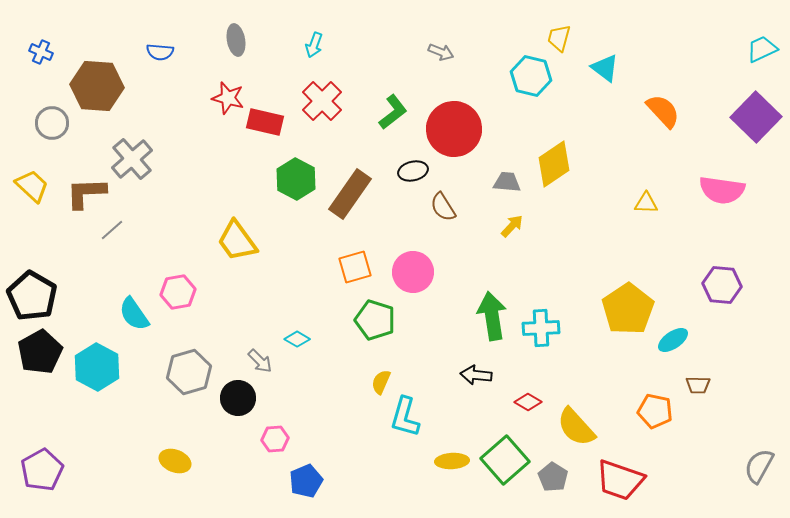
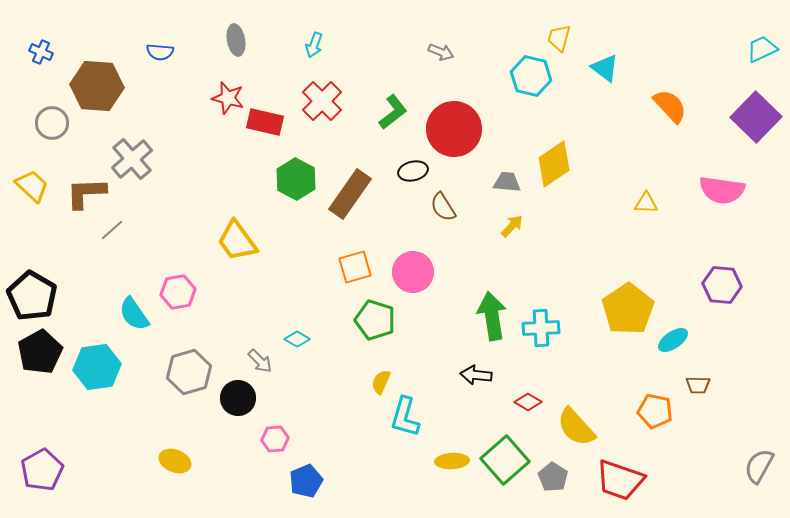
orange semicircle at (663, 111): moved 7 px right, 5 px up
cyan hexagon at (97, 367): rotated 24 degrees clockwise
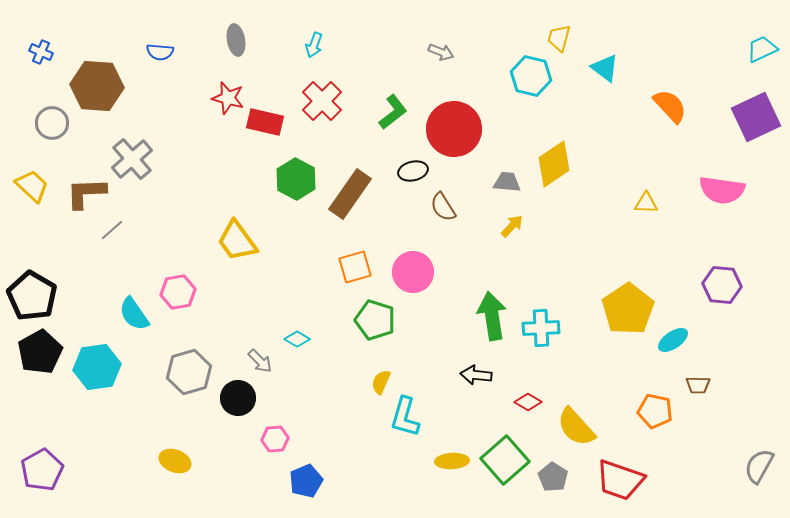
purple square at (756, 117): rotated 21 degrees clockwise
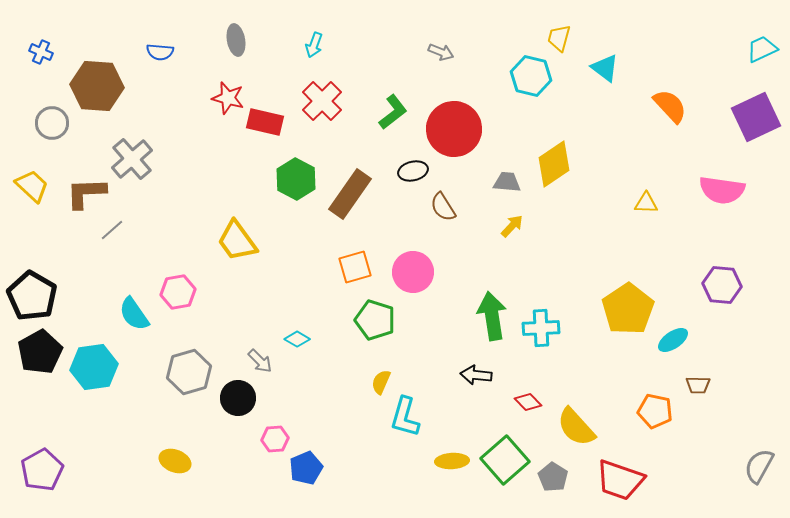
cyan hexagon at (97, 367): moved 3 px left
red diamond at (528, 402): rotated 16 degrees clockwise
blue pentagon at (306, 481): moved 13 px up
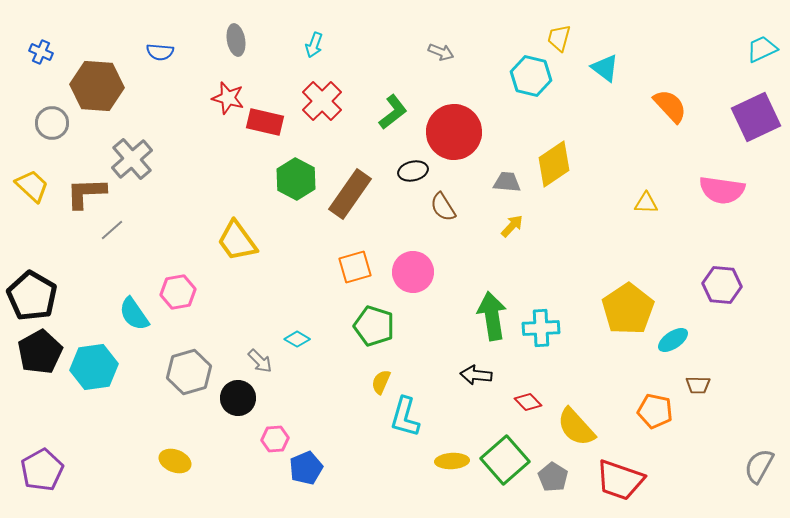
red circle at (454, 129): moved 3 px down
green pentagon at (375, 320): moved 1 px left, 6 px down
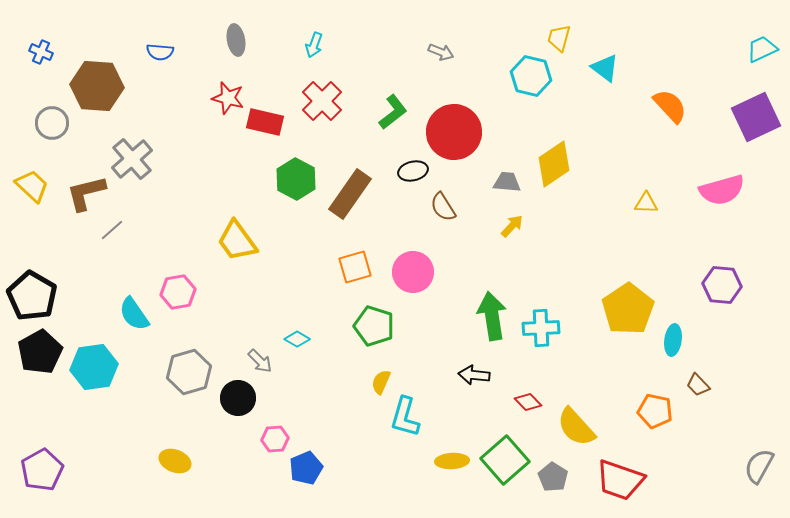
pink semicircle at (722, 190): rotated 24 degrees counterclockwise
brown L-shape at (86, 193): rotated 12 degrees counterclockwise
cyan ellipse at (673, 340): rotated 48 degrees counterclockwise
black arrow at (476, 375): moved 2 px left
brown trapezoid at (698, 385): rotated 45 degrees clockwise
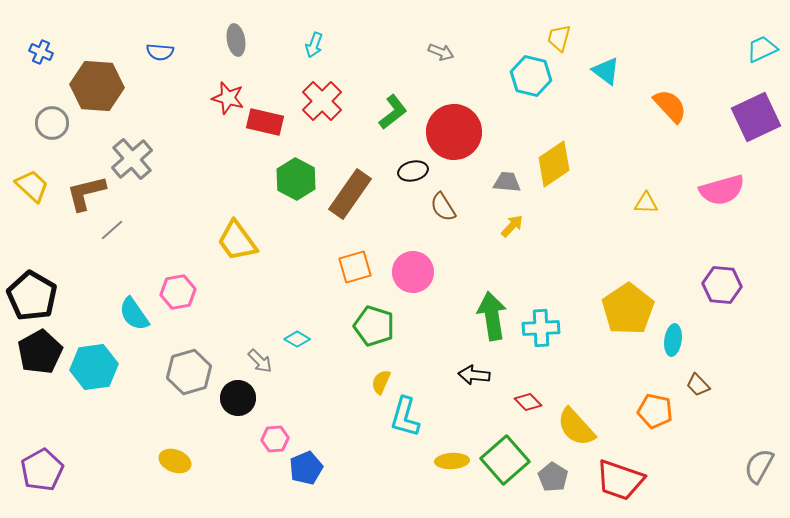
cyan triangle at (605, 68): moved 1 px right, 3 px down
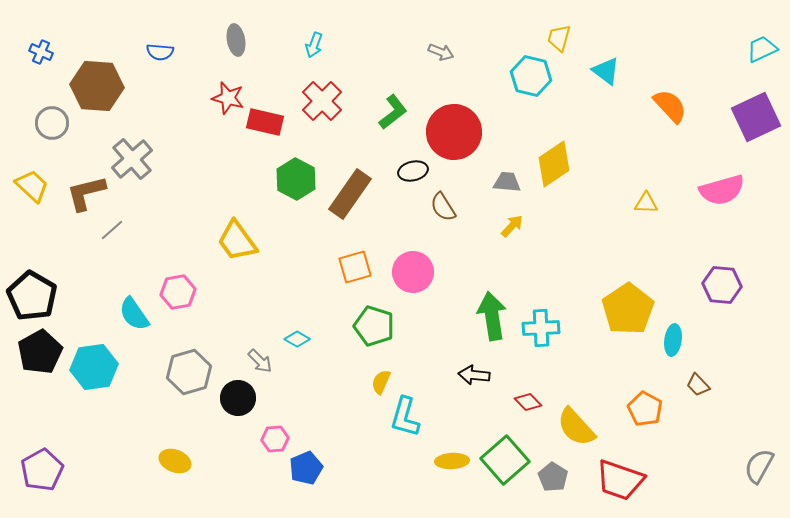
orange pentagon at (655, 411): moved 10 px left, 2 px up; rotated 16 degrees clockwise
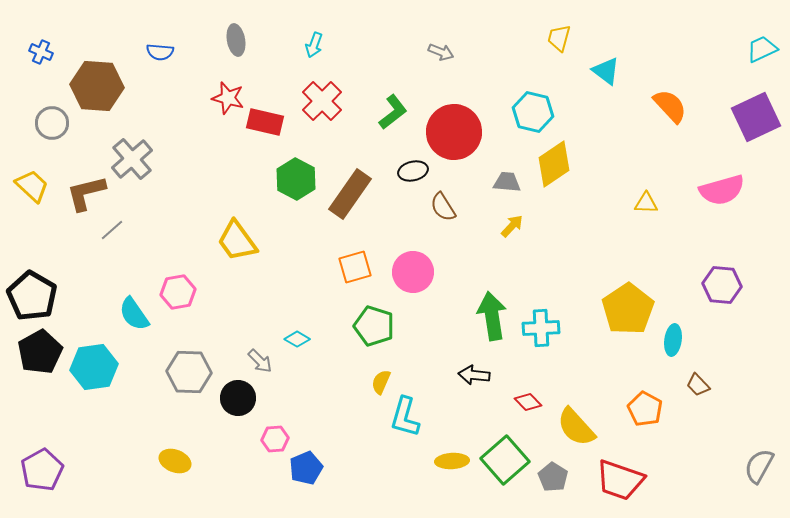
cyan hexagon at (531, 76): moved 2 px right, 36 px down
gray hexagon at (189, 372): rotated 18 degrees clockwise
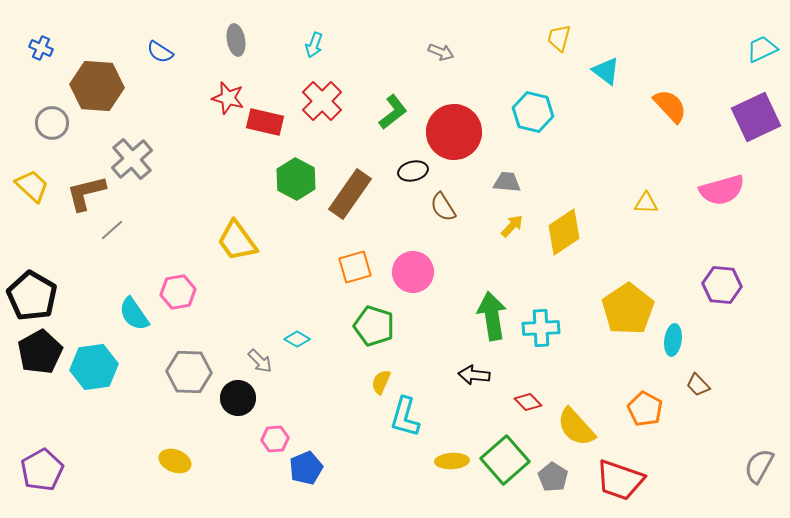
blue cross at (41, 52): moved 4 px up
blue semicircle at (160, 52): rotated 28 degrees clockwise
yellow diamond at (554, 164): moved 10 px right, 68 px down
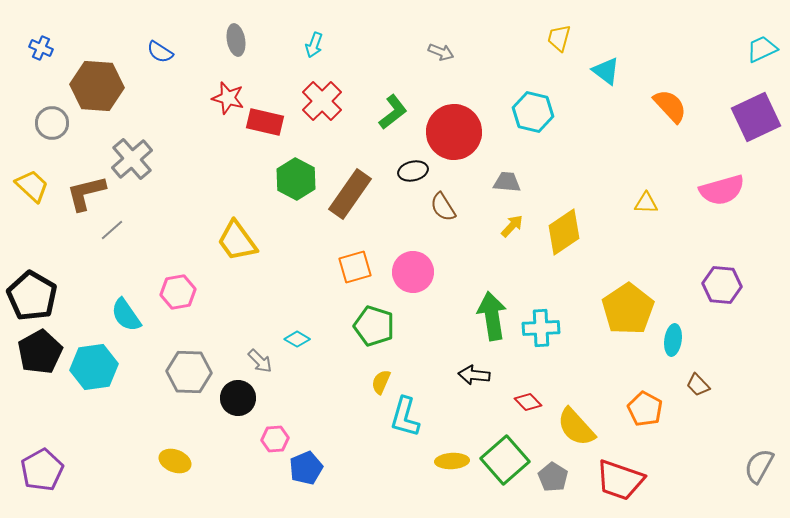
cyan semicircle at (134, 314): moved 8 px left, 1 px down
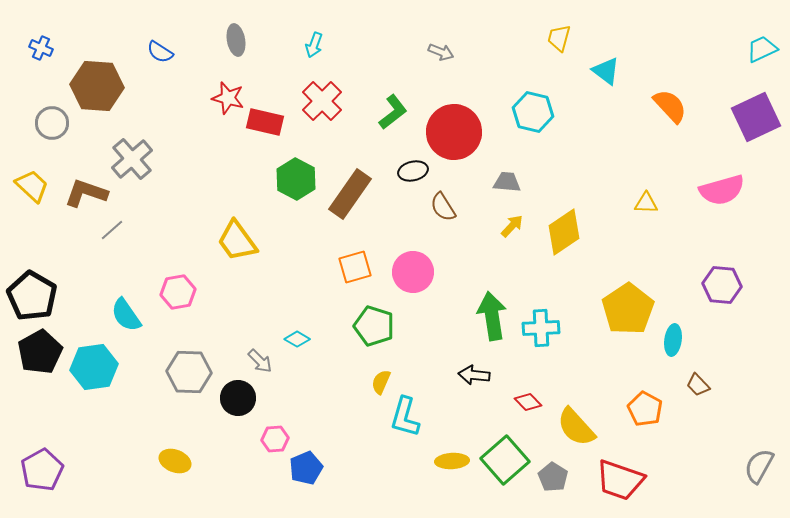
brown L-shape at (86, 193): rotated 33 degrees clockwise
